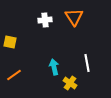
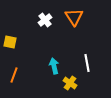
white cross: rotated 32 degrees counterclockwise
cyan arrow: moved 1 px up
orange line: rotated 35 degrees counterclockwise
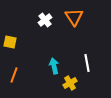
yellow cross: rotated 24 degrees clockwise
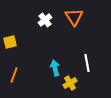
yellow square: rotated 24 degrees counterclockwise
cyan arrow: moved 1 px right, 2 px down
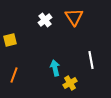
yellow square: moved 2 px up
white line: moved 4 px right, 3 px up
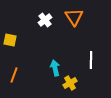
yellow square: rotated 24 degrees clockwise
white line: rotated 12 degrees clockwise
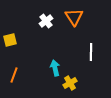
white cross: moved 1 px right, 1 px down
yellow square: rotated 24 degrees counterclockwise
white line: moved 8 px up
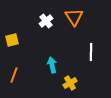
yellow square: moved 2 px right
cyan arrow: moved 3 px left, 3 px up
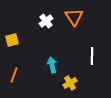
white line: moved 1 px right, 4 px down
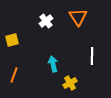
orange triangle: moved 4 px right
cyan arrow: moved 1 px right, 1 px up
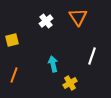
white line: rotated 18 degrees clockwise
